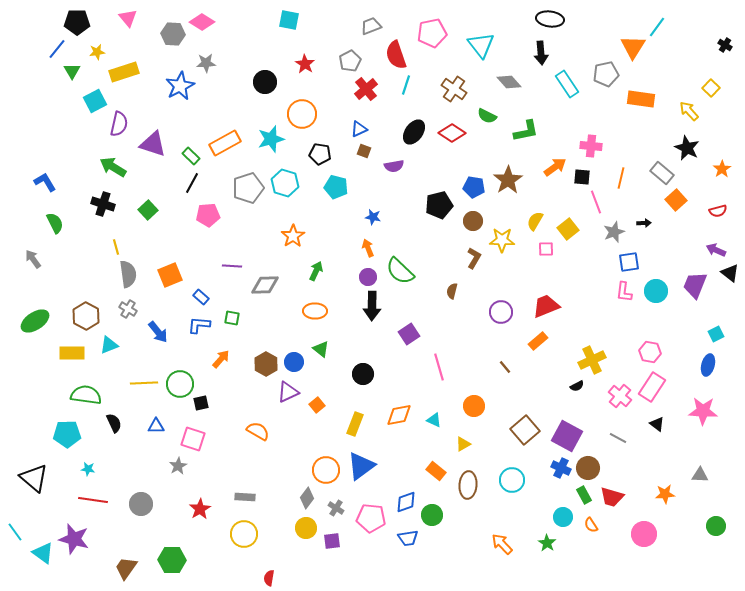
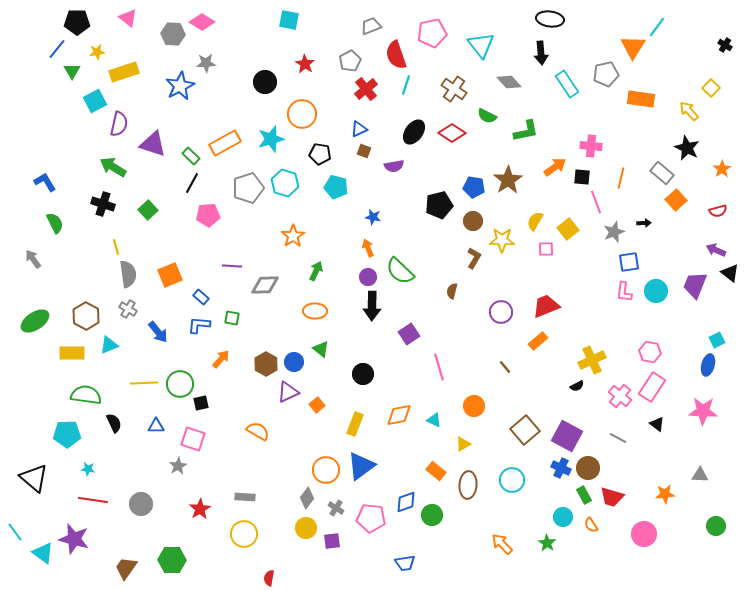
pink triangle at (128, 18): rotated 12 degrees counterclockwise
cyan square at (716, 334): moved 1 px right, 6 px down
blue trapezoid at (408, 538): moved 3 px left, 25 px down
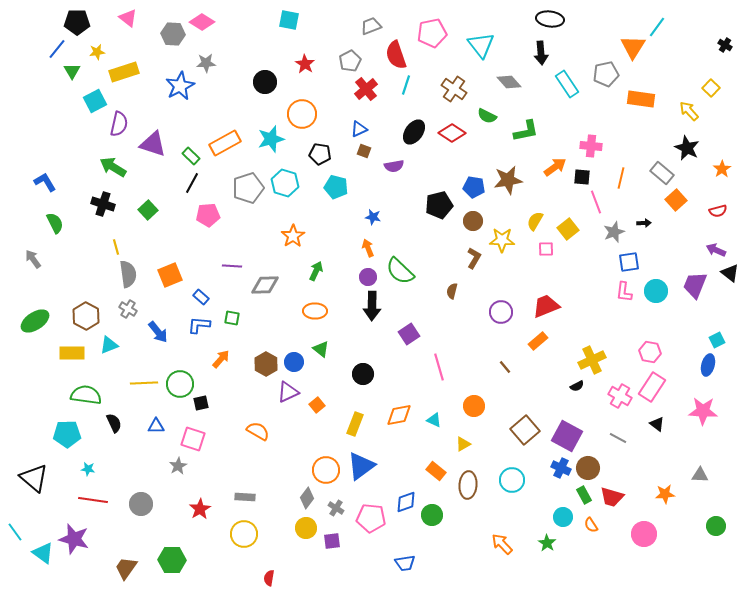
brown star at (508, 180): rotated 24 degrees clockwise
pink cross at (620, 396): rotated 10 degrees counterclockwise
